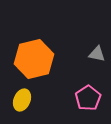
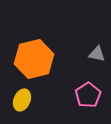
pink pentagon: moved 3 px up
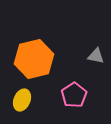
gray triangle: moved 1 px left, 2 px down
pink pentagon: moved 14 px left
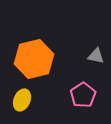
pink pentagon: moved 9 px right
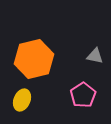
gray triangle: moved 1 px left
